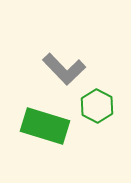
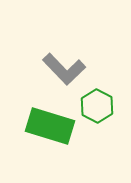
green rectangle: moved 5 px right
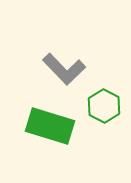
green hexagon: moved 7 px right
